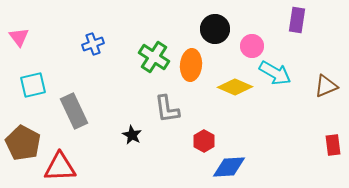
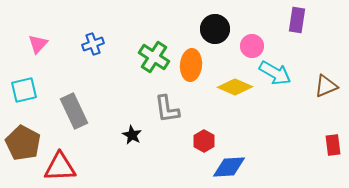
pink triangle: moved 19 px right, 7 px down; rotated 20 degrees clockwise
cyan square: moved 9 px left, 5 px down
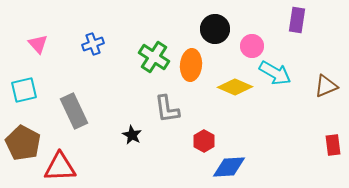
pink triangle: rotated 25 degrees counterclockwise
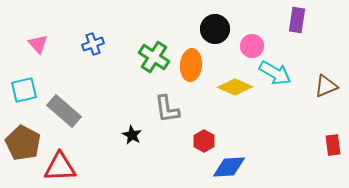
gray rectangle: moved 10 px left; rotated 24 degrees counterclockwise
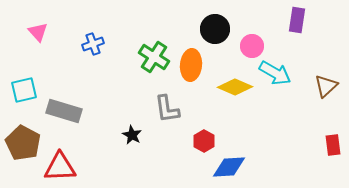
pink triangle: moved 12 px up
brown triangle: rotated 20 degrees counterclockwise
gray rectangle: rotated 24 degrees counterclockwise
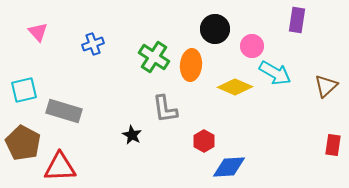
gray L-shape: moved 2 px left
red rectangle: rotated 15 degrees clockwise
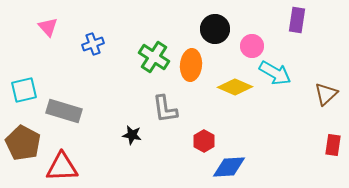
pink triangle: moved 10 px right, 5 px up
brown triangle: moved 8 px down
black star: rotated 18 degrees counterclockwise
red triangle: moved 2 px right
